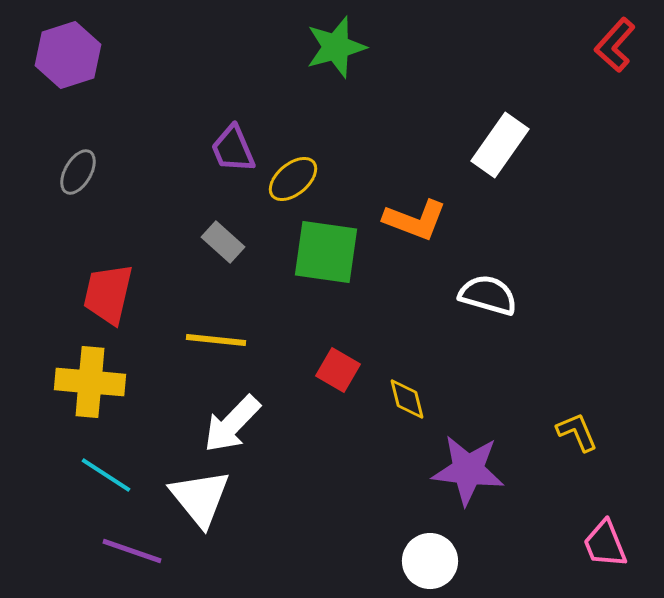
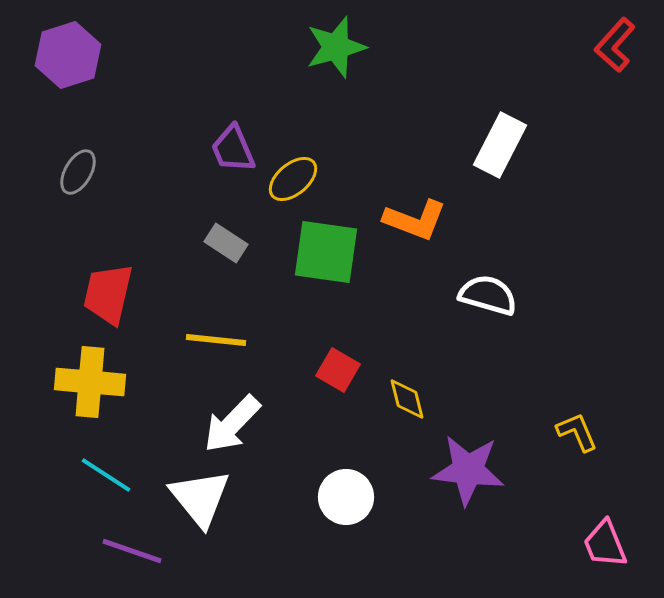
white rectangle: rotated 8 degrees counterclockwise
gray rectangle: moved 3 px right, 1 px down; rotated 9 degrees counterclockwise
white circle: moved 84 px left, 64 px up
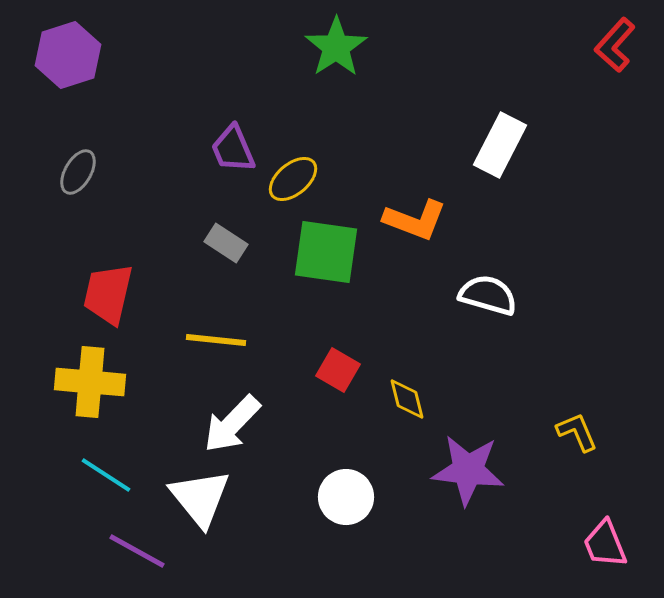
green star: rotated 18 degrees counterclockwise
purple line: moved 5 px right; rotated 10 degrees clockwise
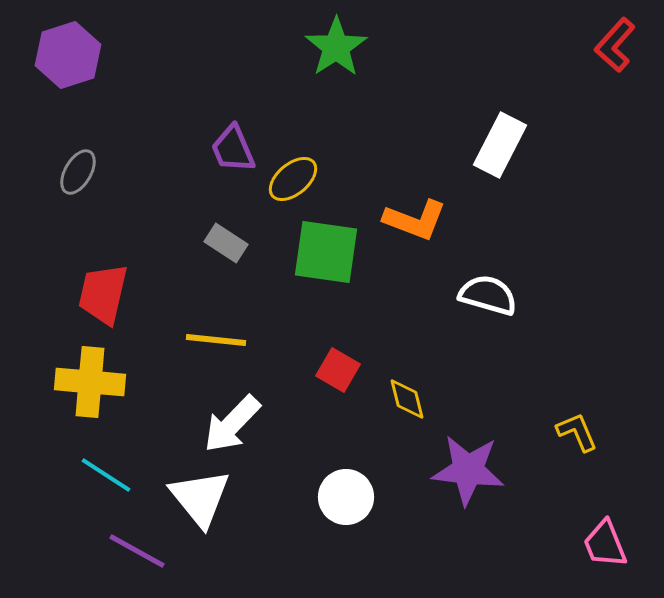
red trapezoid: moved 5 px left
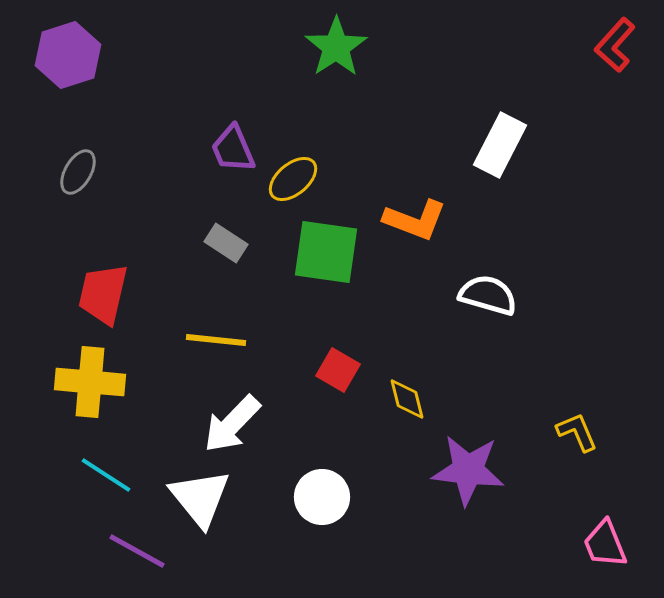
white circle: moved 24 px left
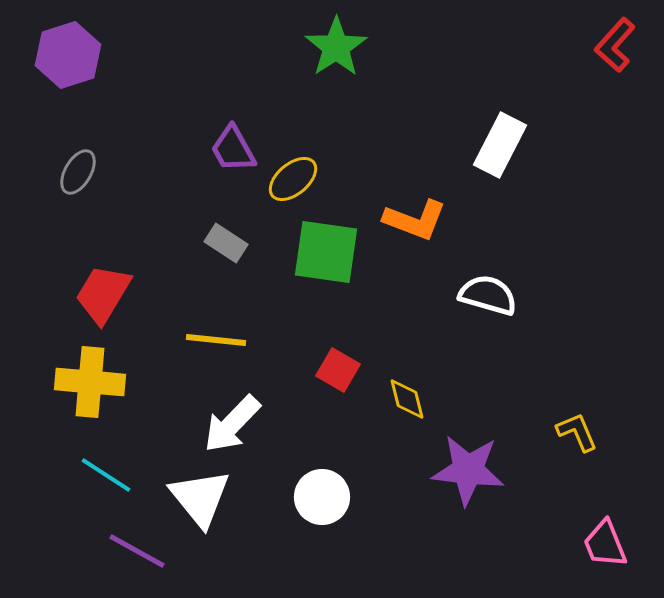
purple trapezoid: rotated 6 degrees counterclockwise
red trapezoid: rotated 18 degrees clockwise
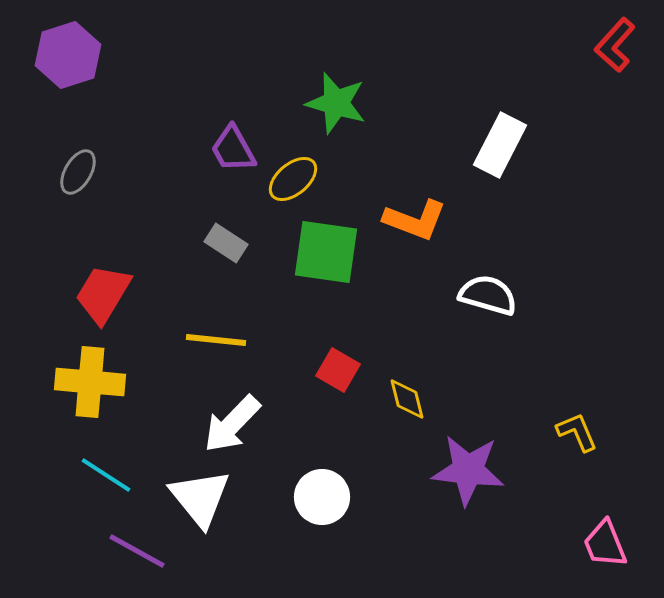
green star: moved 56 px down; rotated 22 degrees counterclockwise
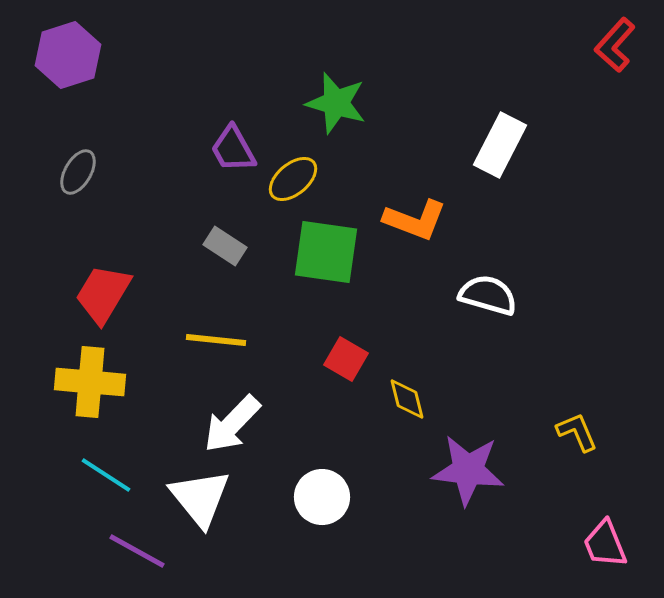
gray rectangle: moved 1 px left, 3 px down
red square: moved 8 px right, 11 px up
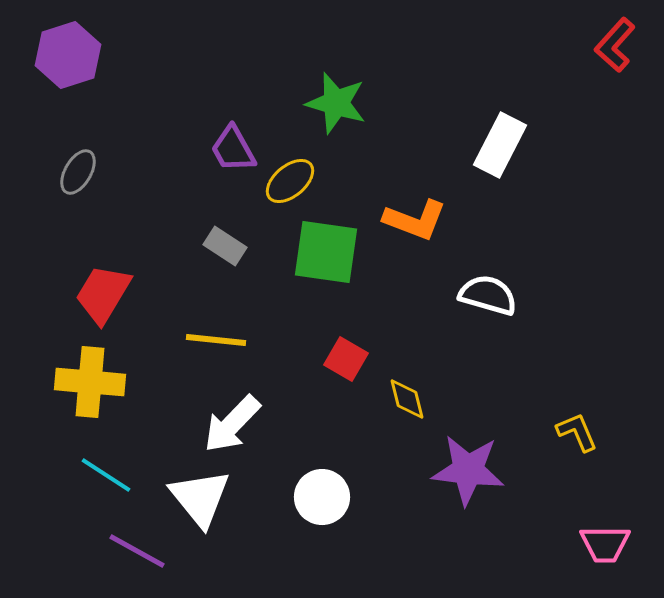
yellow ellipse: moved 3 px left, 2 px down
pink trapezoid: rotated 68 degrees counterclockwise
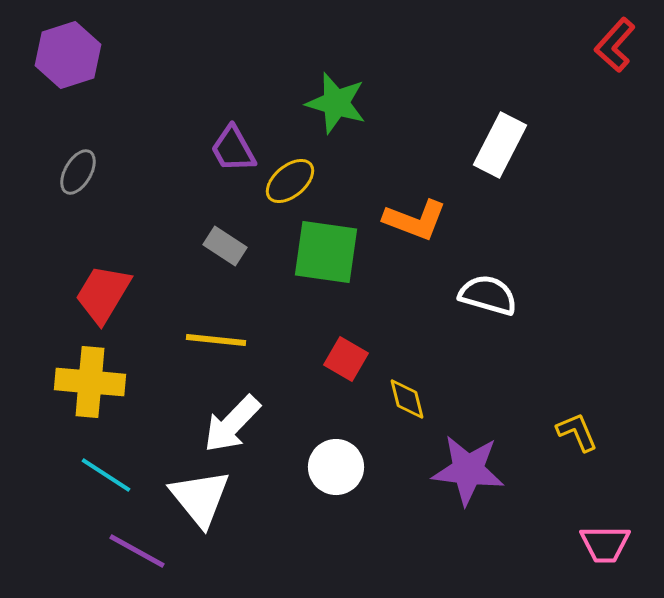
white circle: moved 14 px right, 30 px up
